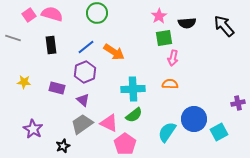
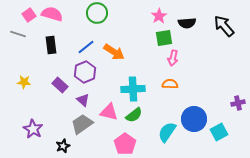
gray line: moved 5 px right, 4 px up
purple rectangle: moved 3 px right, 3 px up; rotated 28 degrees clockwise
pink triangle: moved 11 px up; rotated 12 degrees counterclockwise
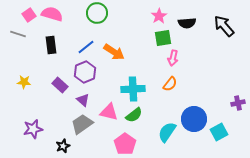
green square: moved 1 px left
orange semicircle: rotated 126 degrees clockwise
purple star: rotated 30 degrees clockwise
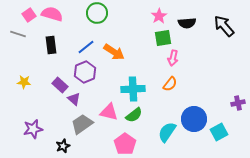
purple triangle: moved 9 px left, 1 px up
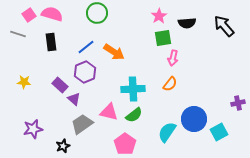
black rectangle: moved 3 px up
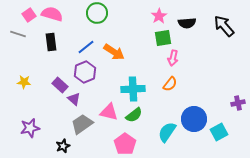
purple star: moved 3 px left, 1 px up
